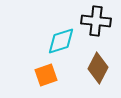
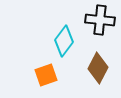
black cross: moved 4 px right, 1 px up
cyan diamond: moved 3 px right; rotated 36 degrees counterclockwise
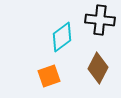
cyan diamond: moved 2 px left, 4 px up; rotated 16 degrees clockwise
orange square: moved 3 px right, 1 px down
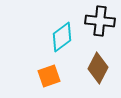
black cross: moved 1 px down
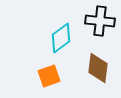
cyan diamond: moved 1 px left, 1 px down
brown diamond: rotated 20 degrees counterclockwise
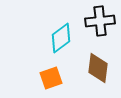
black cross: rotated 12 degrees counterclockwise
orange square: moved 2 px right, 2 px down
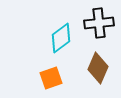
black cross: moved 1 px left, 2 px down
brown diamond: rotated 16 degrees clockwise
